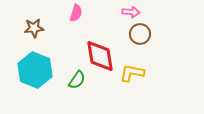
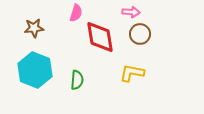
red diamond: moved 19 px up
green semicircle: rotated 30 degrees counterclockwise
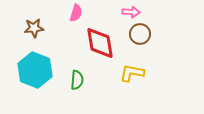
red diamond: moved 6 px down
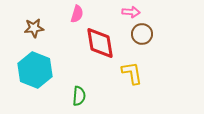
pink semicircle: moved 1 px right, 1 px down
brown circle: moved 2 px right
yellow L-shape: rotated 70 degrees clockwise
green semicircle: moved 2 px right, 16 px down
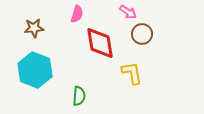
pink arrow: moved 3 px left; rotated 30 degrees clockwise
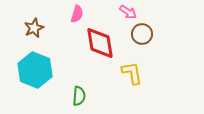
brown star: rotated 18 degrees counterclockwise
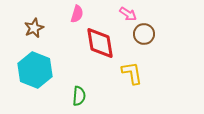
pink arrow: moved 2 px down
brown circle: moved 2 px right
